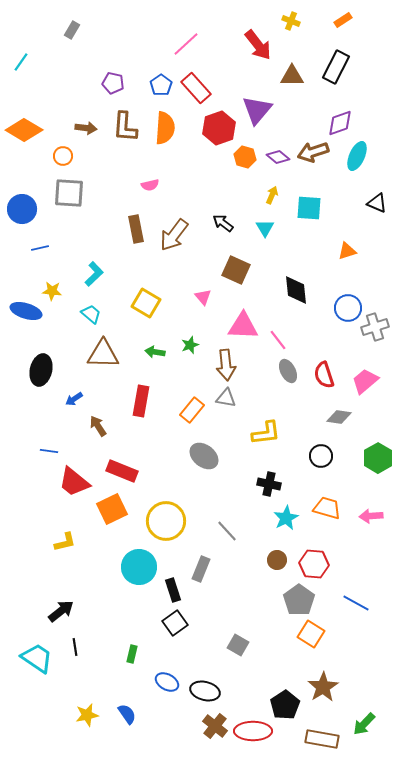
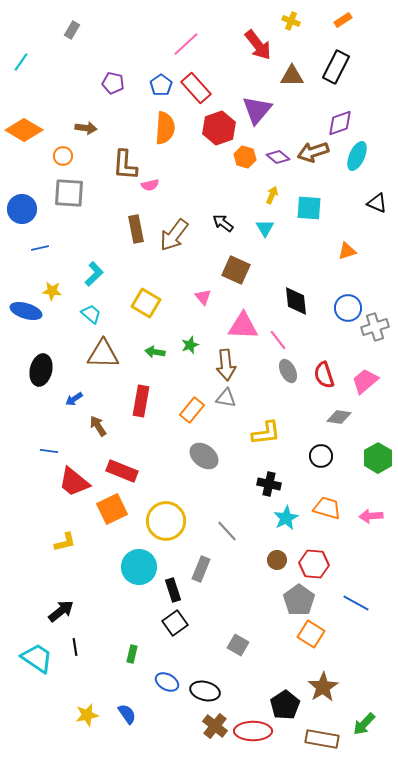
brown L-shape at (125, 127): moved 38 px down
black diamond at (296, 290): moved 11 px down
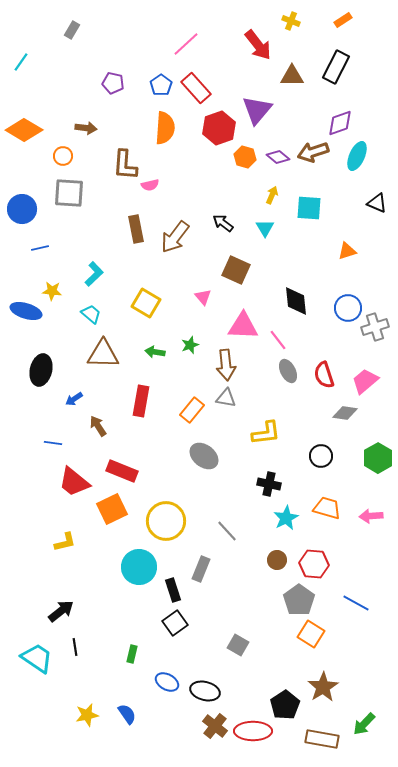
brown arrow at (174, 235): moved 1 px right, 2 px down
gray diamond at (339, 417): moved 6 px right, 4 px up
blue line at (49, 451): moved 4 px right, 8 px up
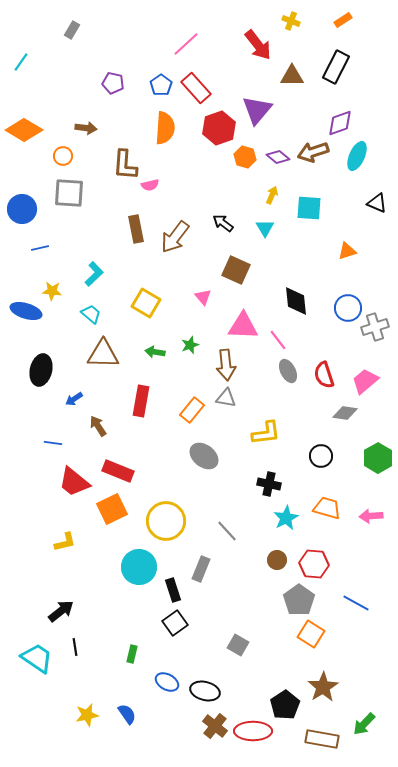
red rectangle at (122, 471): moved 4 px left
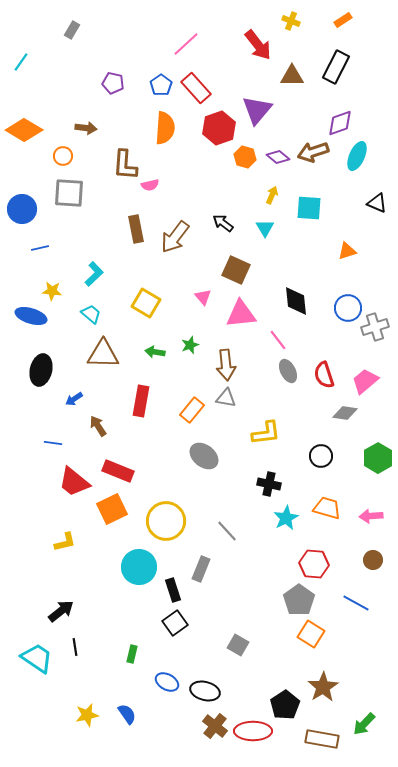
blue ellipse at (26, 311): moved 5 px right, 5 px down
pink triangle at (243, 326): moved 2 px left, 12 px up; rotated 8 degrees counterclockwise
brown circle at (277, 560): moved 96 px right
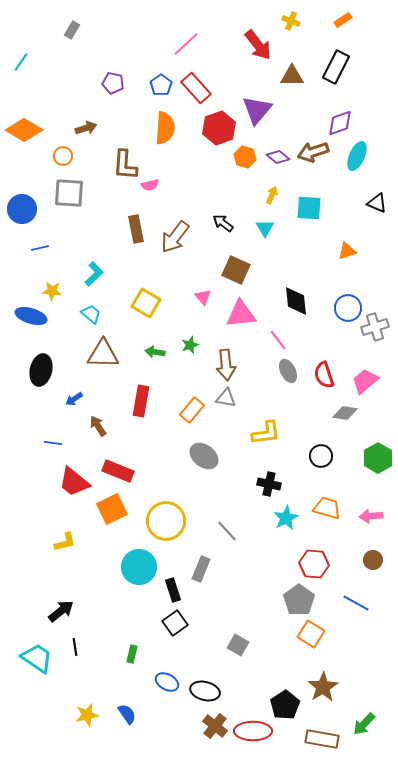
brown arrow at (86, 128): rotated 25 degrees counterclockwise
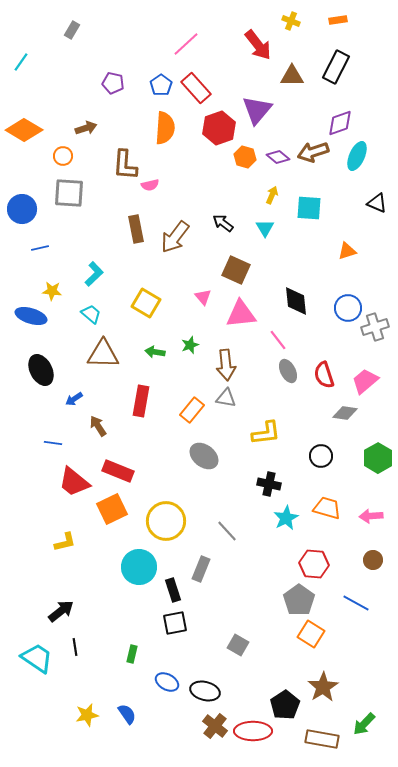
orange rectangle at (343, 20): moved 5 px left; rotated 24 degrees clockwise
black ellipse at (41, 370): rotated 40 degrees counterclockwise
black square at (175, 623): rotated 25 degrees clockwise
